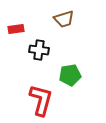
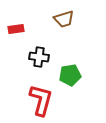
black cross: moved 7 px down
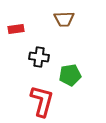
brown trapezoid: rotated 15 degrees clockwise
red L-shape: moved 1 px right, 1 px down
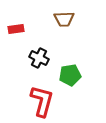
black cross: moved 1 px down; rotated 18 degrees clockwise
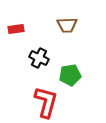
brown trapezoid: moved 3 px right, 6 px down
red L-shape: moved 4 px right, 1 px down
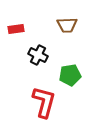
black cross: moved 1 px left, 3 px up
red L-shape: moved 2 px left
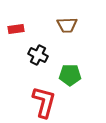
green pentagon: rotated 10 degrees clockwise
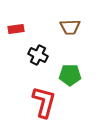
brown trapezoid: moved 3 px right, 2 px down
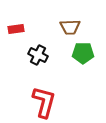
green pentagon: moved 13 px right, 22 px up
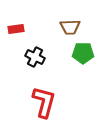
black cross: moved 3 px left, 2 px down
